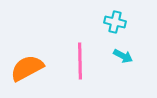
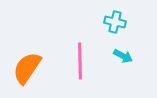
orange semicircle: rotated 28 degrees counterclockwise
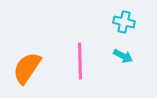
cyan cross: moved 9 px right
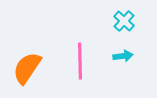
cyan cross: moved 1 px up; rotated 30 degrees clockwise
cyan arrow: rotated 36 degrees counterclockwise
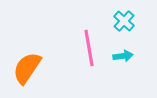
pink line: moved 9 px right, 13 px up; rotated 9 degrees counterclockwise
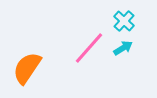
pink line: rotated 51 degrees clockwise
cyan arrow: moved 8 px up; rotated 24 degrees counterclockwise
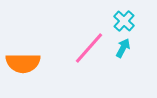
cyan arrow: rotated 30 degrees counterclockwise
orange semicircle: moved 4 px left, 5 px up; rotated 124 degrees counterclockwise
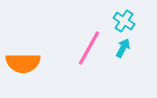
cyan cross: rotated 10 degrees counterclockwise
pink line: rotated 12 degrees counterclockwise
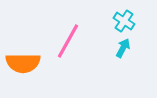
pink line: moved 21 px left, 7 px up
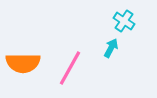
pink line: moved 2 px right, 27 px down
cyan arrow: moved 12 px left
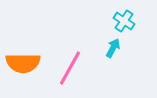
cyan arrow: moved 2 px right
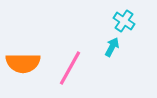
cyan arrow: moved 1 px left, 1 px up
